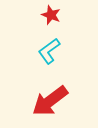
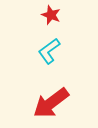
red arrow: moved 1 px right, 2 px down
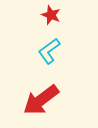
red arrow: moved 10 px left, 3 px up
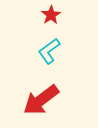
red star: rotated 18 degrees clockwise
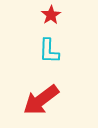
cyan L-shape: rotated 52 degrees counterclockwise
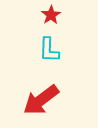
cyan L-shape: moved 1 px up
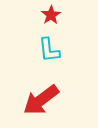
cyan L-shape: rotated 8 degrees counterclockwise
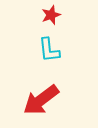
red star: rotated 12 degrees clockwise
